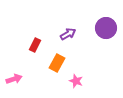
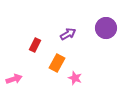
pink star: moved 1 px left, 3 px up
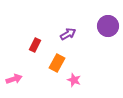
purple circle: moved 2 px right, 2 px up
pink star: moved 1 px left, 2 px down
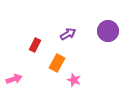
purple circle: moved 5 px down
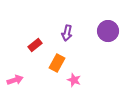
purple arrow: moved 1 px left, 1 px up; rotated 133 degrees clockwise
red rectangle: rotated 24 degrees clockwise
pink arrow: moved 1 px right, 1 px down
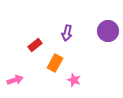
orange rectangle: moved 2 px left
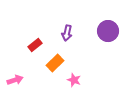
orange rectangle: rotated 18 degrees clockwise
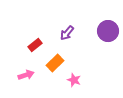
purple arrow: rotated 28 degrees clockwise
pink arrow: moved 11 px right, 5 px up
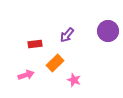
purple arrow: moved 2 px down
red rectangle: moved 1 px up; rotated 32 degrees clockwise
